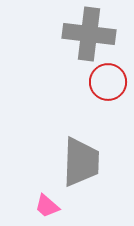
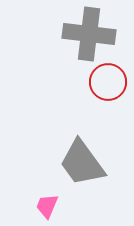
gray trapezoid: moved 1 px right, 1 px down; rotated 142 degrees clockwise
pink trapezoid: rotated 72 degrees clockwise
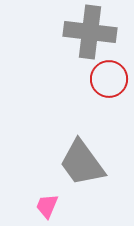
gray cross: moved 1 px right, 2 px up
red circle: moved 1 px right, 3 px up
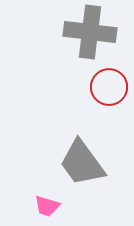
red circle: moved 8 px down
pink trapezoid: rotated 96 degrees counterclockwise
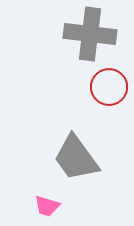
gray cross: moved 2 px down
gray trapezoid: moved 6 px left, 5 px up
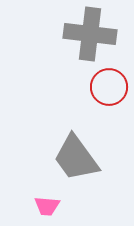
pink trapezoid: rotated 12 degrees counterclockwise
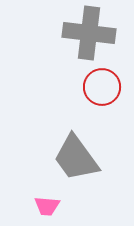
gray cross: moved 1 px left, 1 px up
red circle: moved 7 px left
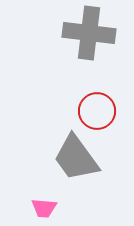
red circle: moved 5 px left, 24 px down
pink trapezoid: moved 3 px left, 2 px down
